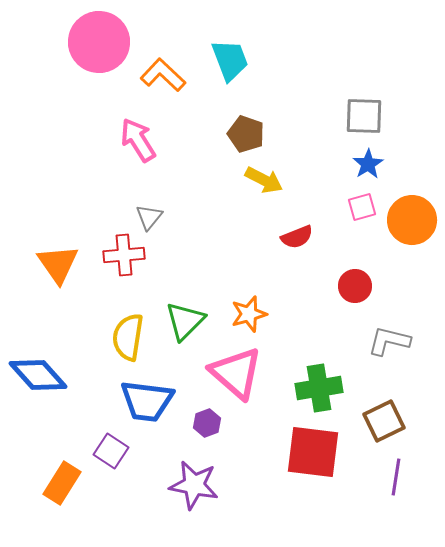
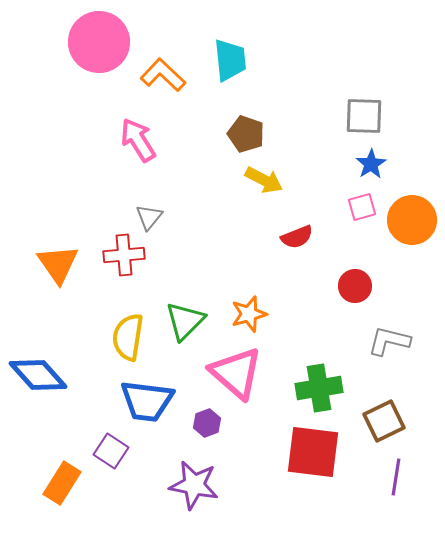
cyan trapezoid: rotated 15 degrees clockwise
blue star: moved 3 px right
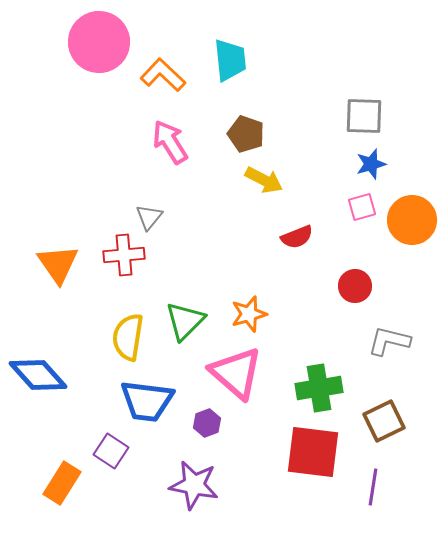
pink arrow: moved 32 px right, 2 px down
blue star: rotated 16 degrees clockwise
purple line: moved 23 px left, 10 px down
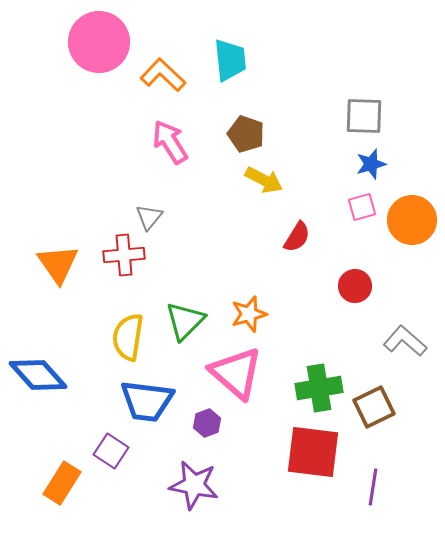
red semicircle: rotated 36 degrees counterclockwise
gray L-shape: moved 16 px right; rotated 27 degrees clockwise
brown square: moved 10 px left, 14 px up
